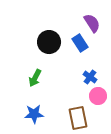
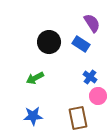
blue rectangle: moved 1 px right, 1 px down; rotated 24 degrees counterclockwise
green arrow: rotated 36 degrees clockwise
blue star: moved 1 px left, 2 px down
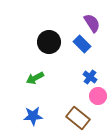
blue rectangle: moved 1 px right; rotated 12 degrees clockwise
brown rectangle: rotated 40 degrees counterclockwise
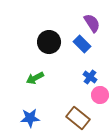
pink circle: moved 2 px right, 1 px up
blue star: moved 3 px left, 2 px down
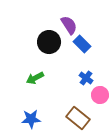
purple semicircle: moved 23 px left, 2 px down
blue cross: moved 4 px left, 1 px down
blue star: moved 1 px right, 1 px down
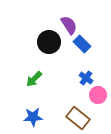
green arrow: moved 1 px left, 1 px down; rotated 18 degrees counterclockwise
pink circle: moved 2 px left
blue star: moved 2 px right, 2 px up
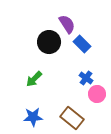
purple semicircle: moved 2 px left, 1 px up
pink circle: moved 1 px left, 1 px up
brown rectangle: moved 6 px left
